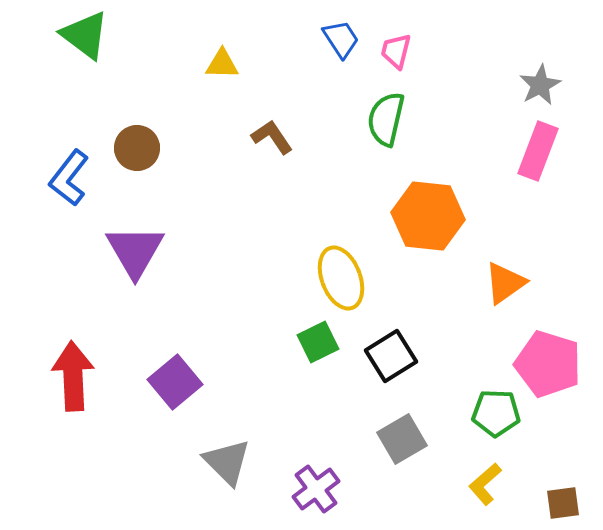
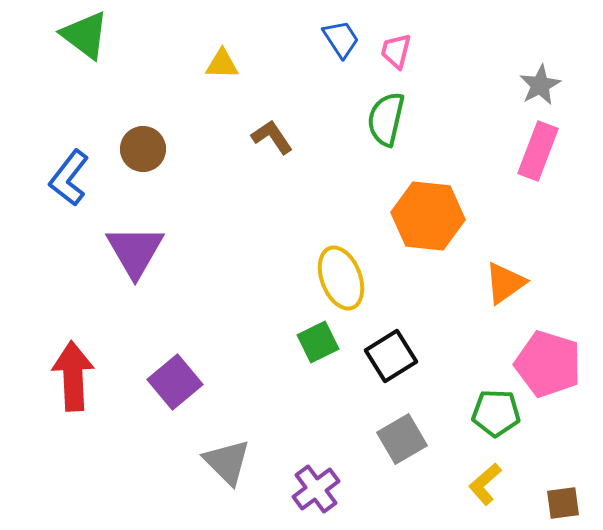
brown circle: moved 6 px right, 1 px down
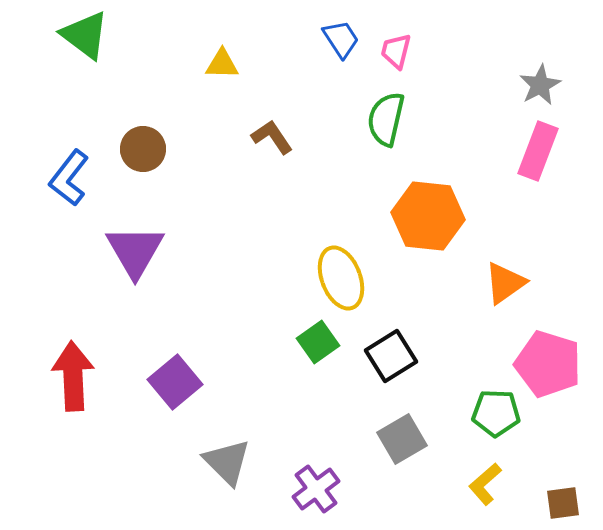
green square: rotated 9 degrees counterclockwise
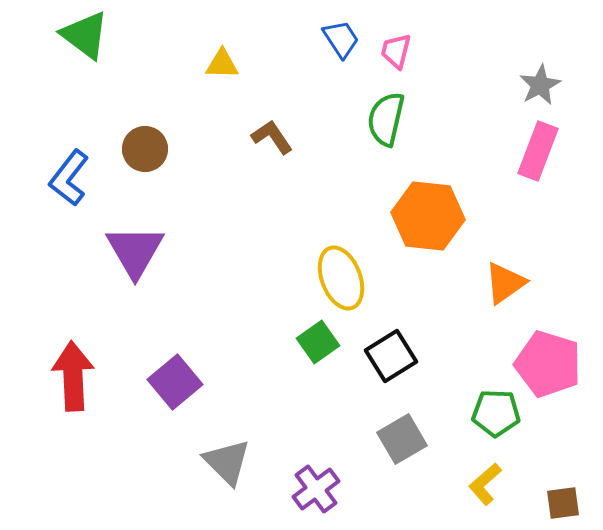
brown circle: moved 2 px right
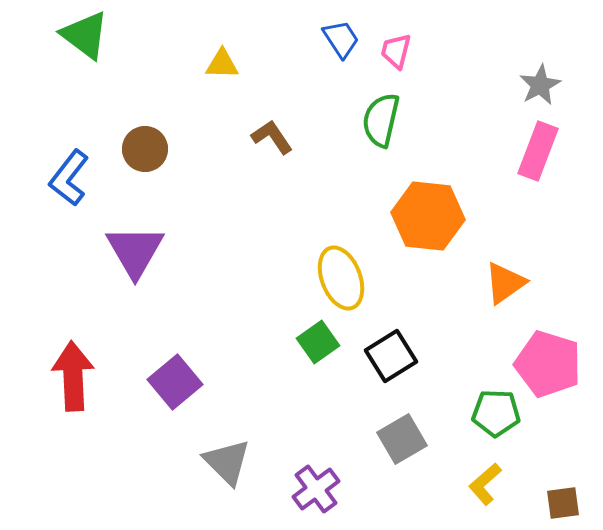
green semicircle: moved 5 px left, 1 px down
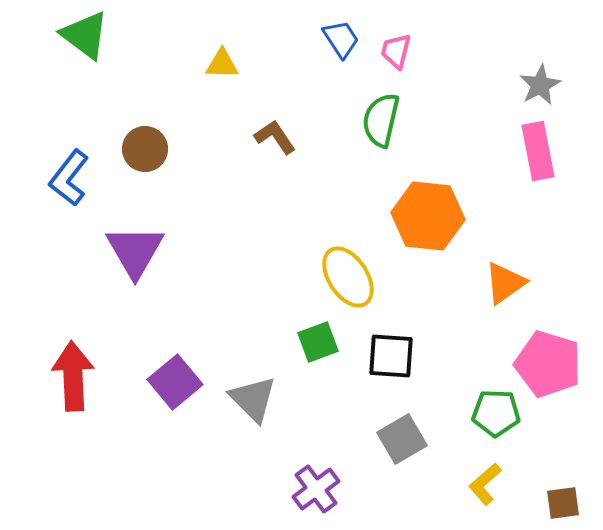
brown L-shape: moved 3 px right
pink rectangle: rotated 32 degrees counterclockwise
yellow ellipse: moved 7 px right, 1 px up; rotated 12 degrees counterclockwise
green square: rotated 15 degrees clockwise
black square: rotated 36 degrees clockwise
gray triangle: moved 26 px right, 63 px up
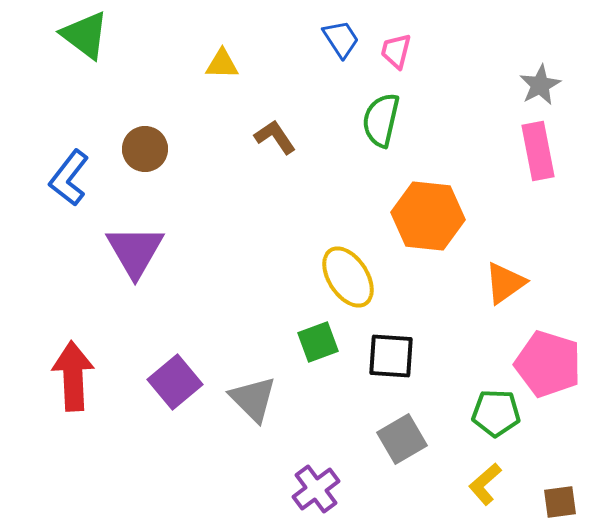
brown square: moved 3 px left, 1 px up
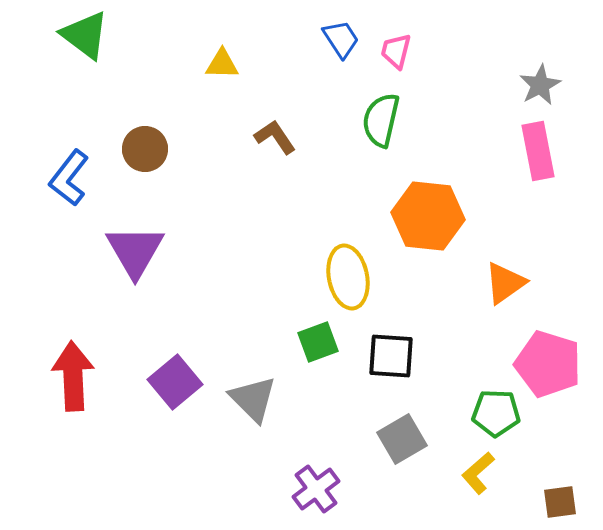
yellow ellipse: rotated 22 degrees clockwise
yellow L-shape: moved 7 px left, 11 px up
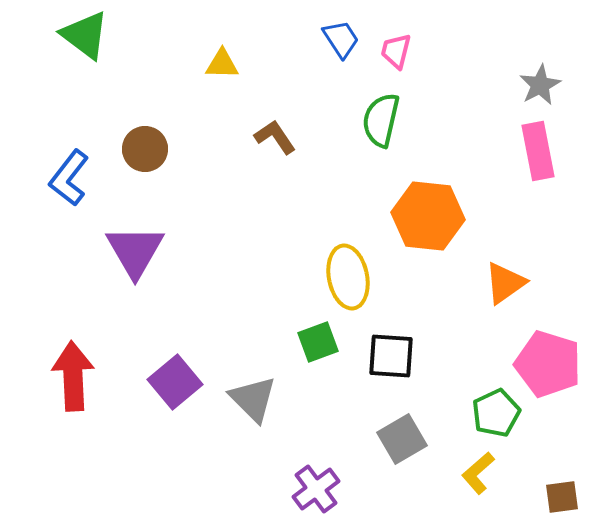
green pentagon: rotated 27 degrees counterclockwise
brown square: moved 2 px right, 5 px up
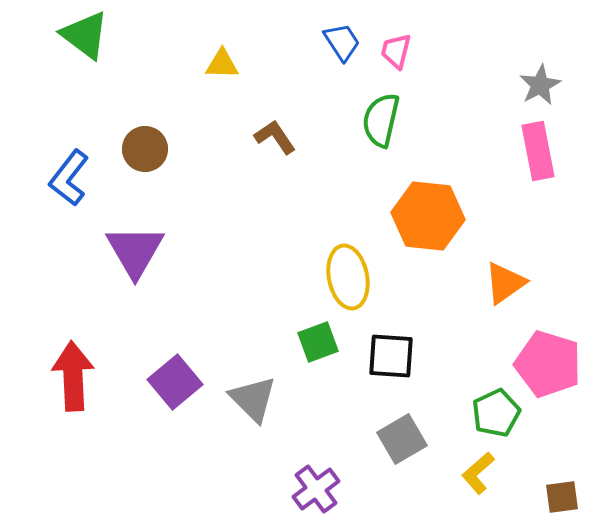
blue trapezoid: moved 1 px right, 3 px down
